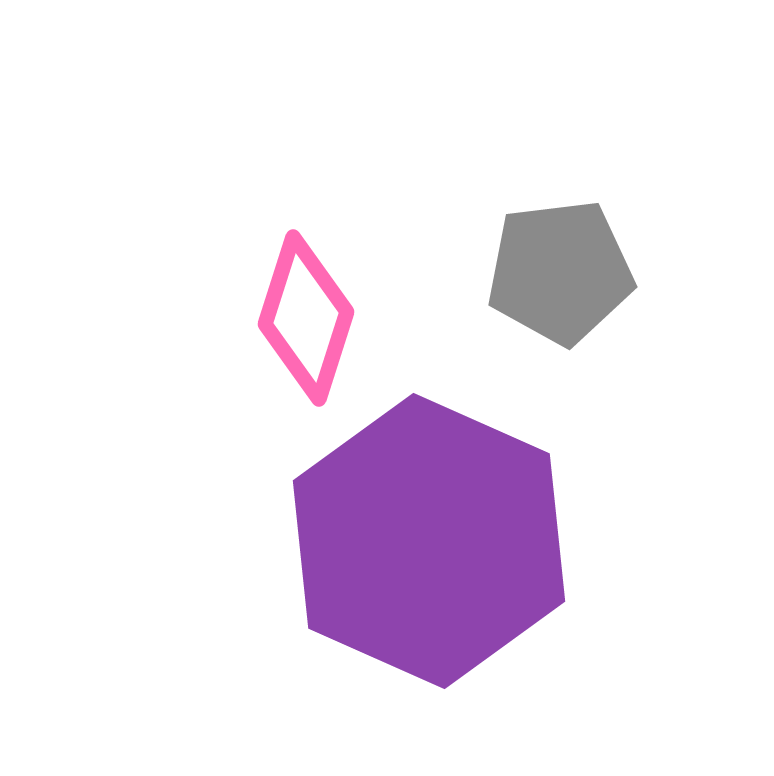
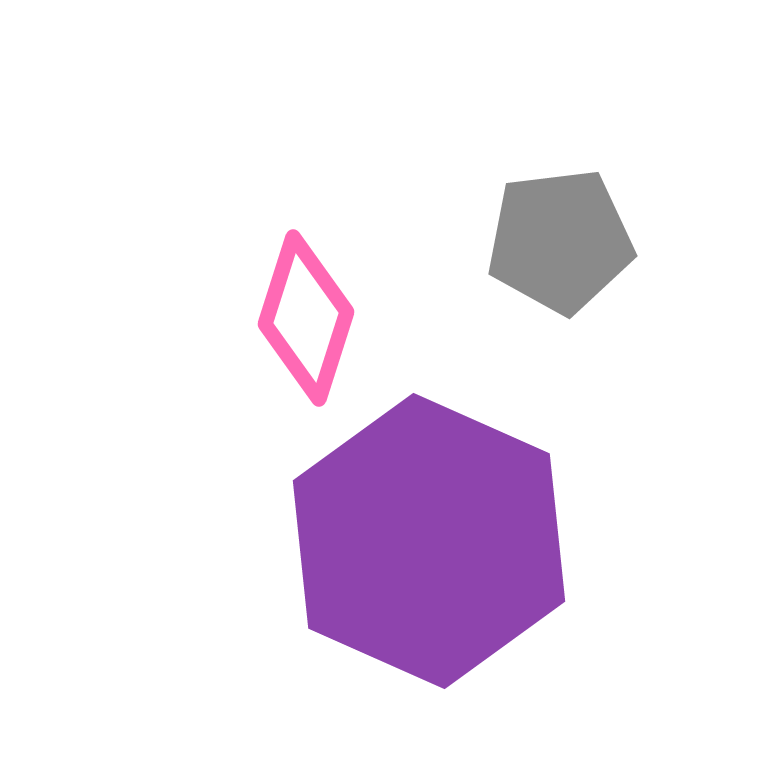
gray pentagon: moved 31 px up
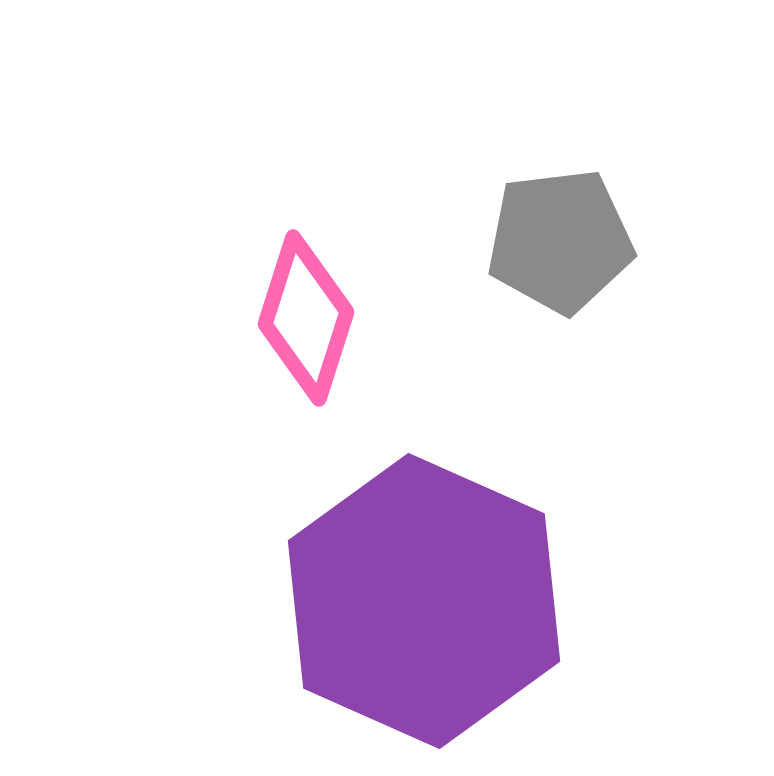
purple hexagon: moved 5 px left, 60 px down
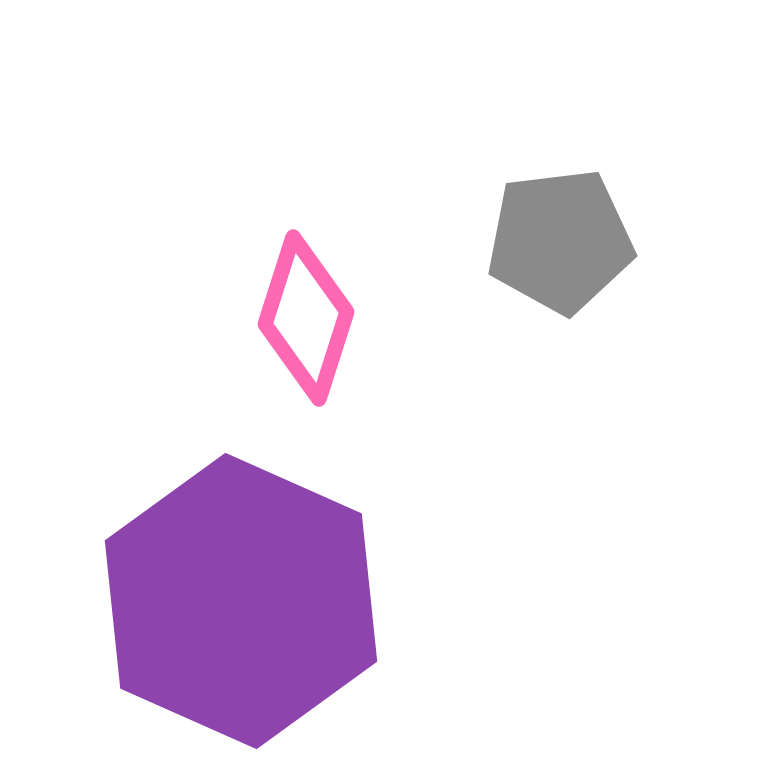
purple hexagon: moved 183 px left
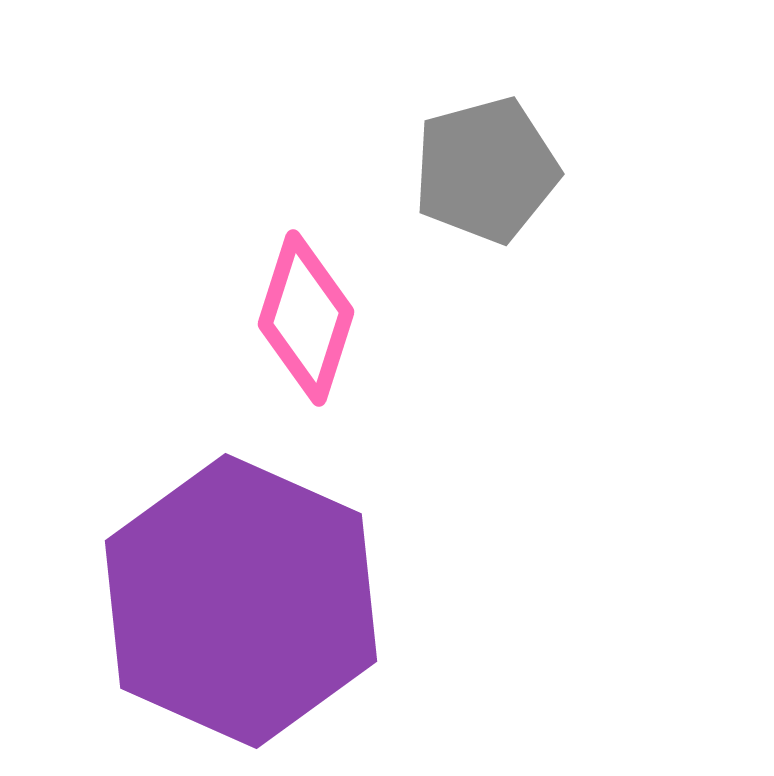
gray pentagon: moved 74 px left, 71 px up; rotated 8 degrees counterclockwise
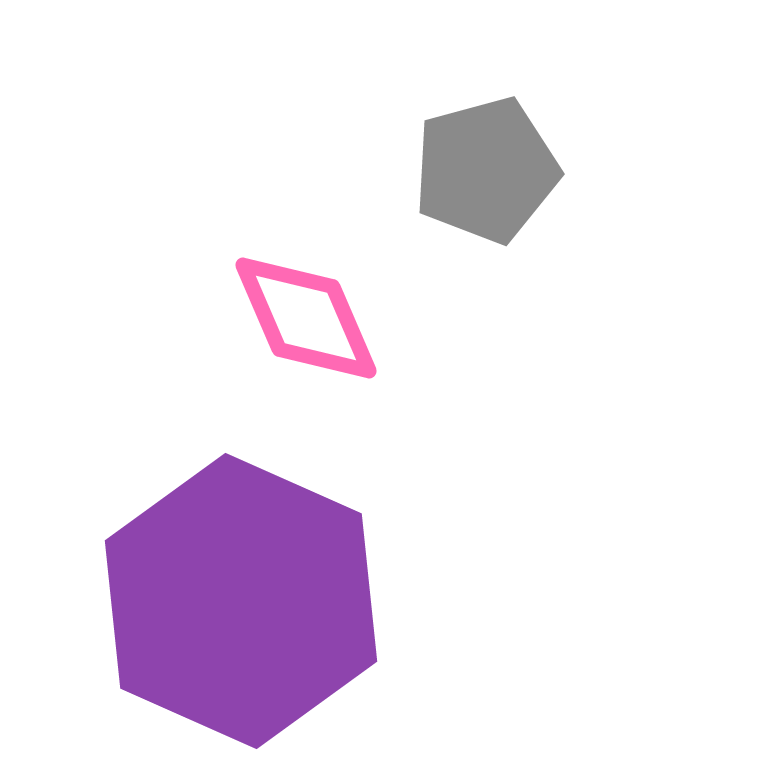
pink diamond: rotated 41 degrees counterclockwise
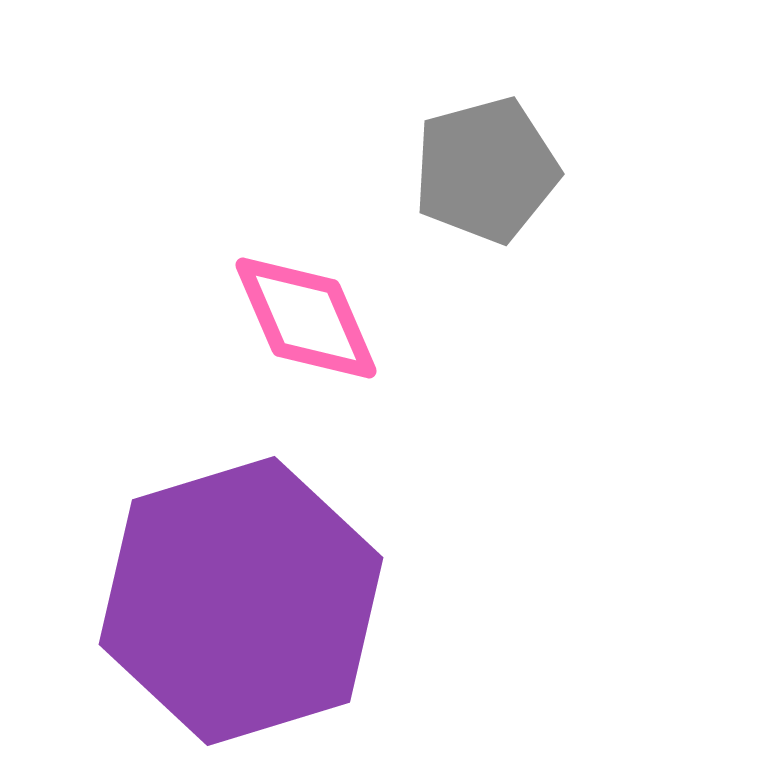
purple hexagon: rotated 19 degrees clockwise
